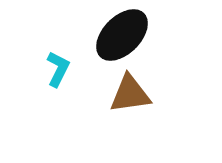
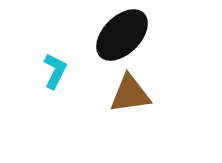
cyan L-shape: moved 3 px left, 2 px down
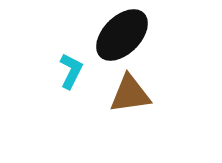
cyan L-shape: moved 16 px right
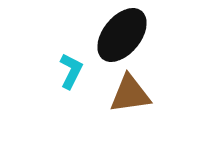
black ellipse: rotated 6 degrees counterclockwise
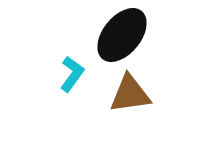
cyan L-shape: moved 1 px right, 3 px down; rotated 9 degrees clockwise
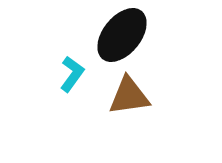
brown triangle: moved 1 px left, 2 px down
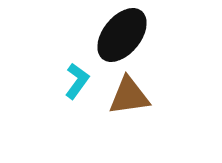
cyan L-shape: moved 5 px right, 7 px down
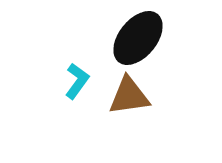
black ellipse: moved 16 px right, 3 px down
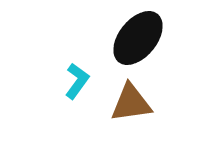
brown triangle: moved 2 px right, 7 px down
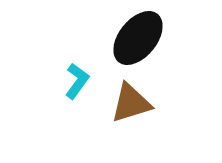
brown triangle: rotated 9 degrees counterclockwise
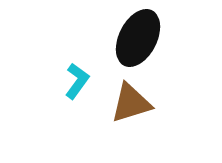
black ellipse: rotated 12 degrees counterclockwise
